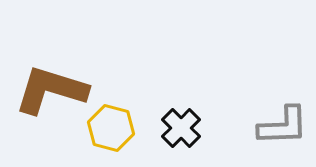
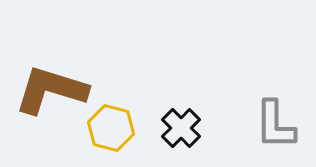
gray L-shape: moved 8 px left, 1 px up; rotated 92 degrees clockwise
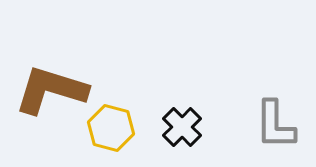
black cross: moved 1 px right, 1 px up
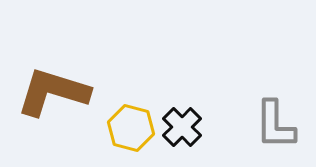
brown L-shape: moved 2 px right, 2 px down
yellow hexagon: moved 20 px right
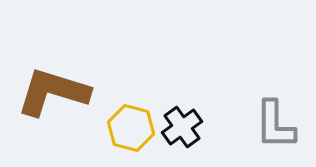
black cross: rotated 9 degrees clockwise
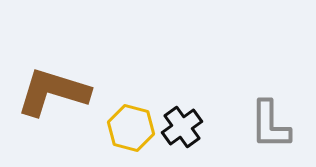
gray L-shape: moved 5 px left
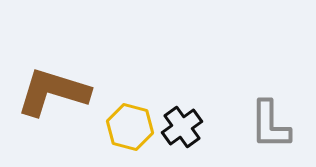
yellow hexagon: moved 1 px left, 1 px up
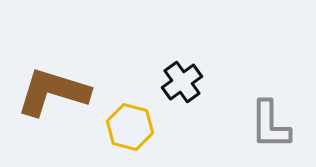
black cross: moved 45 px up
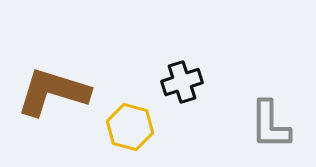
black cross: rotated 18 degrees clockwise
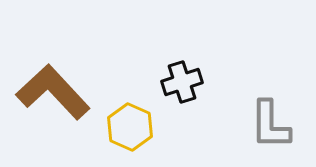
brown L-shape: rotated 30 degrees clockwise
yellow hexagon: rotated 9 degrees clockwise
